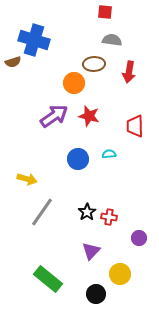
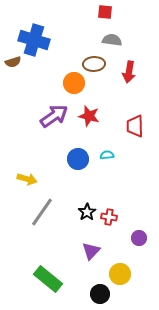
cyan semicircle: moved 2 px left, 1 px down
black circle: moved 4 px right
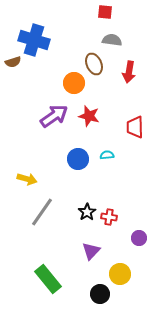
brown ellipse: rotated 70 degrees clockwise
red trapezoid: moved 1 px down
green rectangle: rotated 12 degrees clockwise
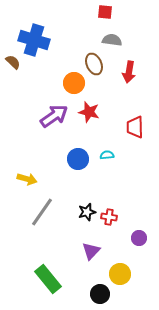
brown semicircle: rotated 119 degrees counterclockwise
red star: moved 4 px up
black star: rotated 18 degrees clockwise
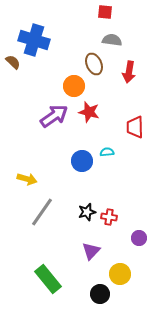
orange circle: moved 3 px down
cyan semicircle: moved 3 px up
blue circle: moved 4 px right, 2 px down
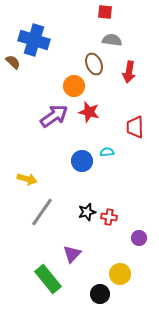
purple triangle: moved 19 px left, 3 px down
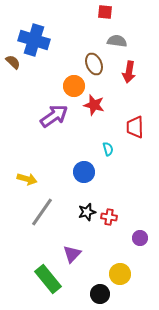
gray semicircle: moved 5 px right, 1 px down
red star: moved 5 px right, 7 px up
cyan semicircle: moved 1 px right, 3 px up; rotated 80 degrees clockwise
blue circle: moved 2 px right, 11 px down
purple circle: moved 1 px right
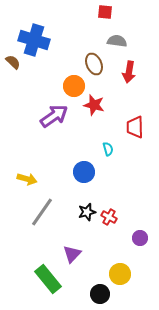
red cross: rotated 21 degrees clockwise
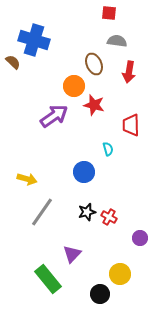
red square: moved 4 px right, 1 px down
red trapezoid: moved 4 px left, 2 px up
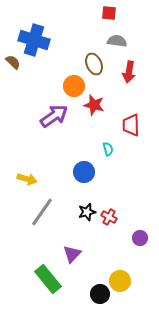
yellow circle: moved 7 px down
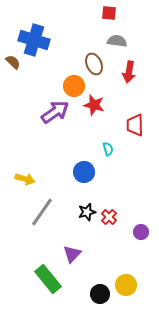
purple arrow: moved 1 px right, 4 px up
red trapezoid: moved 4 px right
yellow arrow: moved 2 px left
red cross: rotated 14 degrees clockwise
purple circle: moved 1 px right, 6 px up
yellow circle: moved 6 px right, 4 px down
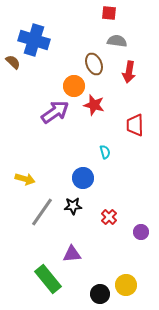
cyan semicircle: moved 3 px left, 3 px down
blue circle: moved 1 px left, 6 px down
black star: moved 14 px left, 6 px up; rotated 12 degrees clockwise
purple triangle: rotated 42 degrees clockwise
